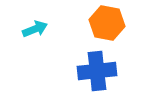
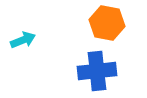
cyan arrow: moved 12 px left, 11 px down
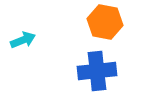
orange hexagon: moved 2 px left, 1 px up
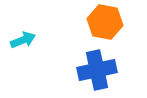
blue cross: moved 1 px up; rotated 6 degrees counterclockwise
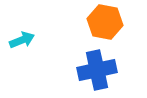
cyan arrow: moved 1 px left
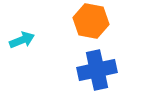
orange hexagon: moved 14 px left, 1 px up
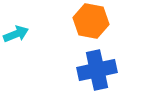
cyan arrow: moved 6 px left, 6 px up
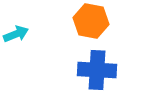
blue cross: rotated 15 degrees clockwise
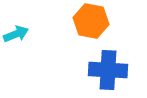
blue cross: moved 11 px right
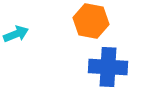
blue cross: moved 3 px up
